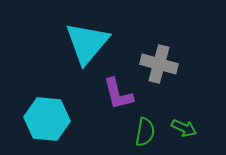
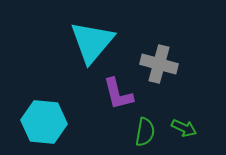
cyan triangle: moved 5 px right, 1 px up
cyan hexagon: moved 3 px left, 3 px down
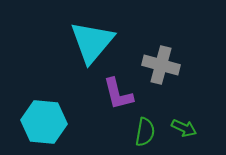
gray cross: moved 2 px right, 1 px down
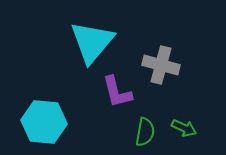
purple L-shape: moved 1 px left, 2 px up
